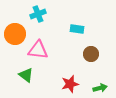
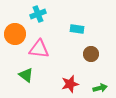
pink triangle: moved 1 px right, 1 px up
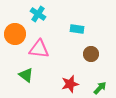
cyan cross: rotated 35 degrees counterclockwise
green arrow: rotated 32 degrees counterclockwise
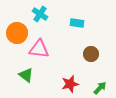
cyan cross: moved 2 px right
cyan rectangle: moved 6 px up
orange circle: moved 2 px right, 1 px up
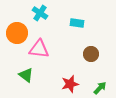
cyan cross: moved 1 px up
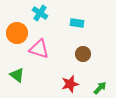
pink triangle: rotated 10 degrees clockwise
brown circle: moved 8 px left
green triangle: moved 9 px left
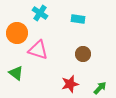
cyan rectangle: moved 1 px right, 4 px up
pink triangle: moved 1 px left, 1 px down
green triangle: moved 1 px left, 2 px up
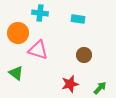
cyan cross: rotated 28 degrees counterclockwise
orange circle: moved 1 px right
brown circle: moved 1 px right, 1 px down
